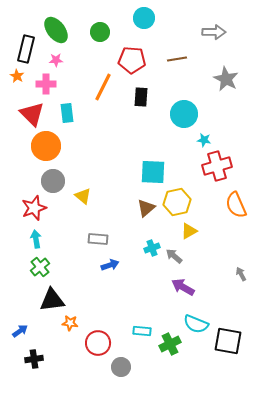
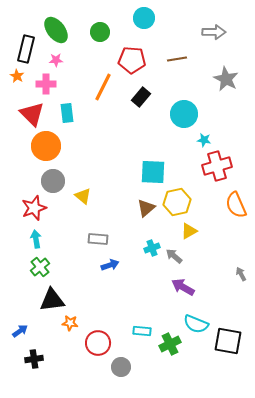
black rectangle at (141, 97): rotated 36 degrees clockwise
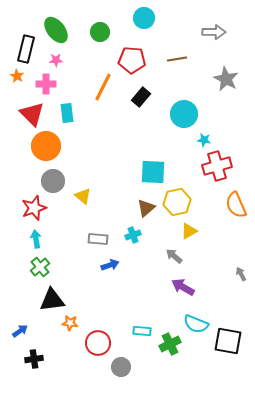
cyan cross at (152, 248): moved 19 px left, 13 px up
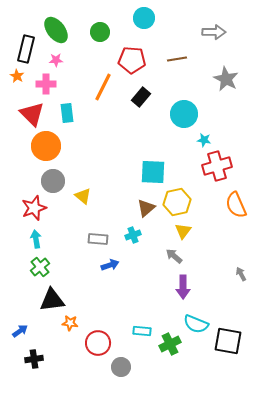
yellow triangle at (189, 231): moved 6 px left; rotated 24 degrees counterclockwise
purple arrow at (183, 287): rotated 120 degrees counterclockwise
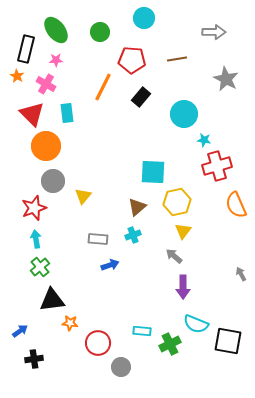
pink cross at (46, 84): rotated 30 degrees clockwise
yellow triangle at (83, 196): rotated 30 degrees clockwise
brown triangle at (146, 208): moved 9 px left, 1 px up
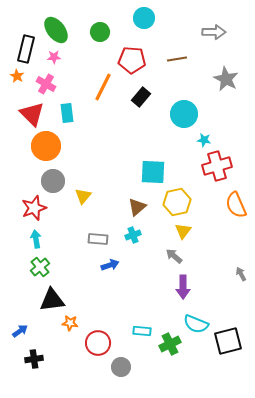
pink star at (56, 60): moved 2 px left, 3 px up
black square at (228, 341): rotated 24 degrees counterclockwise
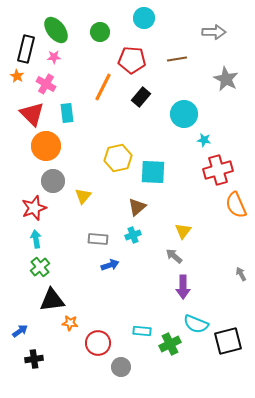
red cross at (217, 166): moved 1 px right, 4 px down
yellow hexagon at (177, 202): moved 59 px left, 44 px up
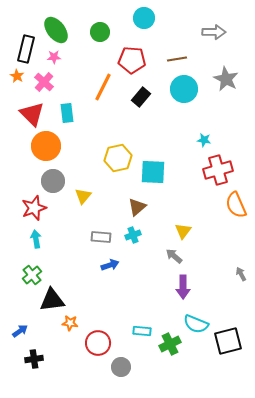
pink cross at (46, 84): moved 2 px left, 2 px up; rotated 12 degrees clockwise
cyan circle at (184, 114): moved 25 px up
gray rectangle at (98, 239): moved 3 px right, 2 px up
green cross at (40, 267): moved 8 px left, 8 px down
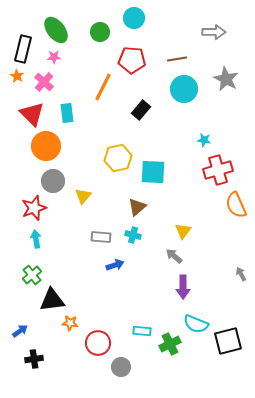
cyan circle at (144, 18): moved 10 px left
black rectangle at (26, 49): moved 3 px left
black rectangle at (141, 97): moved 13 px down
cyan cross at (133, 235): rotated 35 degrees clockwise
blue arrow at (110, 265): moved 5 px right
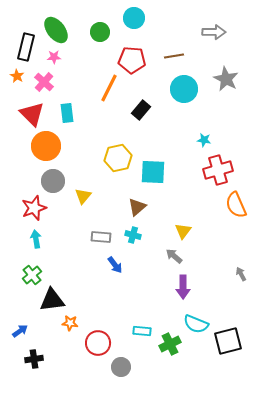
black rectangle at (23, 49): moved 3 px right, 2 px up
brown line at (177, 59): moved 3 px left, 3 px up
orange line at (103, 87): moved 6 px right, 1 px down
blue arrow at (115, 265): rotated 72 degrees clockwise
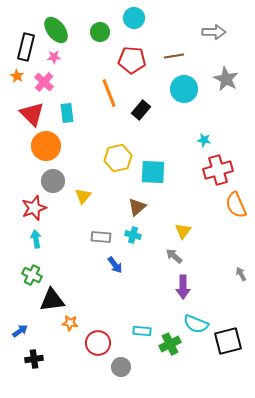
orange line at (109, 88): moved 5 px down; rotated 48 degrees counterclockwise
green cross at (32, 275): rotated 24 degrees counterclockwise
